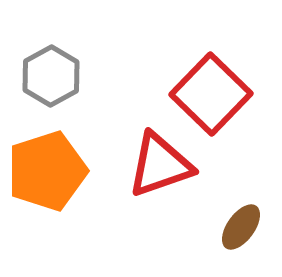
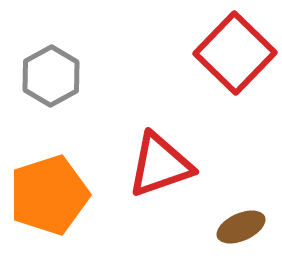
red square: moved 24 px right, 41 px up
orange pentagon: moved 2 px right, 24 px down
brown ellipse: rotated 30 degrees clockwise
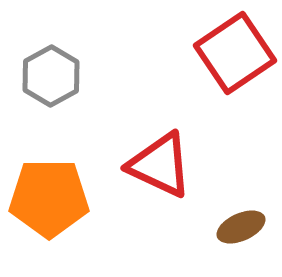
red square: rotated 12 degrees clockwise
red triangle: rotated 44 degrees clockwise
orange pentagon: moved 3 px down; rotated 18 degrees clockwise
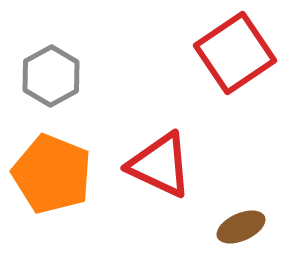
orange pentagon: moved 3 px right, 24 px up; rotated 22 degrees clockwise
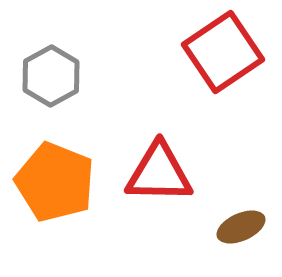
red square: moved 12 px left, 1 px up
red triangle: moved 1 px left, 8 px down; rotated 24 degrees counterclockwise
orange pentagon: moved 3 px right, 8 px down
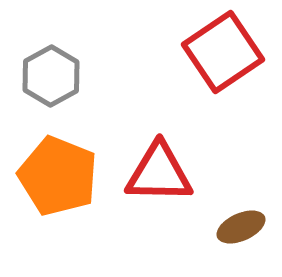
orange pentagon: moved 3 px right, 6 px up
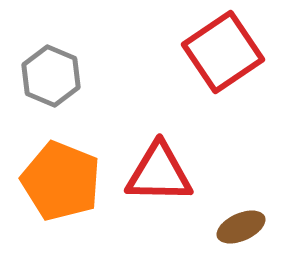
gray hexagon: rotated 8 degrees counterclockwise
orange pentagon: moved 3 px right, 5 px down
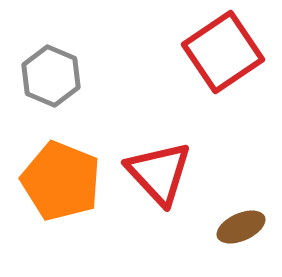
red triangle: rotated 46 degrees clockwise
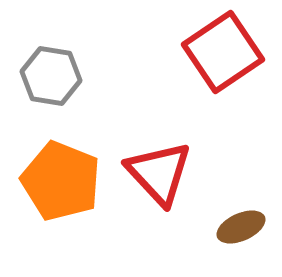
gray hexagon: rotated 14 degrees counterclockwise
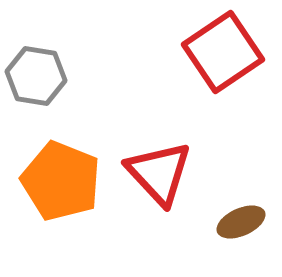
gray hexagon: moved 15 px left
brown ellipse: moved 5 px up
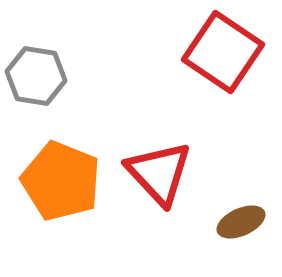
red square: rotated 22 degrees counterclockwise
